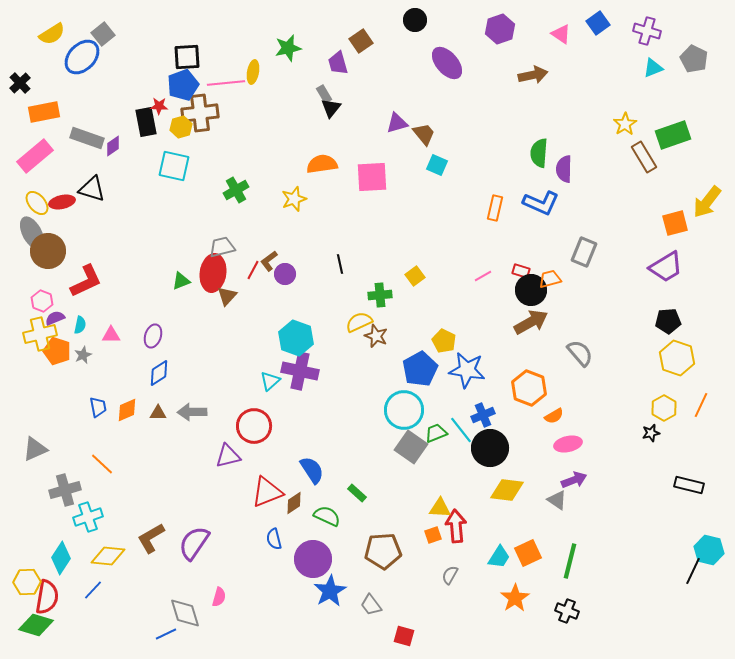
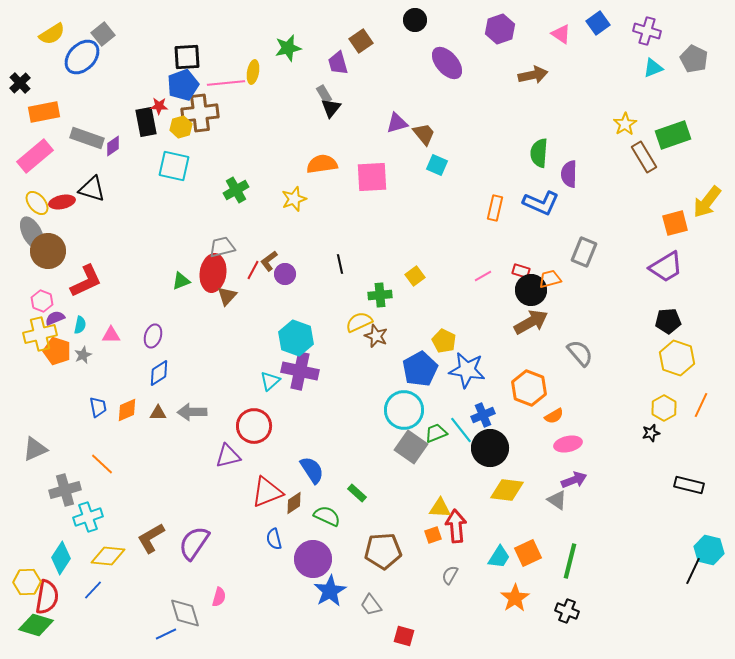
purple semicircle at (564, 169): moved 5 px right, 5 px down
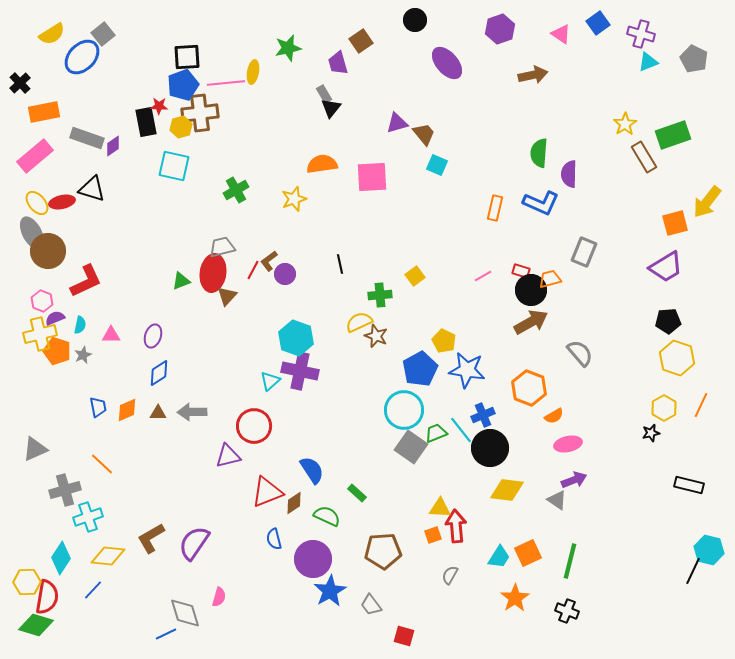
purple cross at (647, 31): moved 6 px left, 3 px down
cyan triangle at (653, 68): moved 5 px left, 6 px up
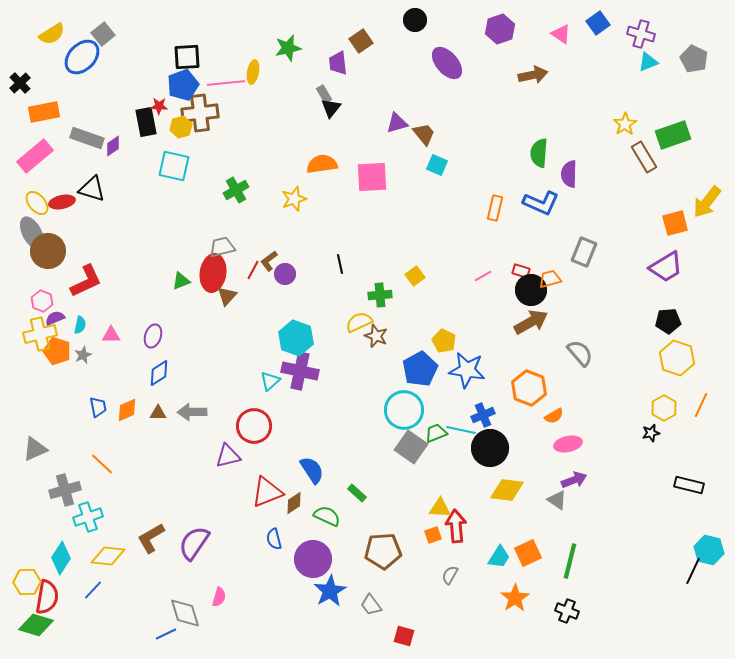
purple trapezoid at (338, 63): rotated 10 degrees clockwise
cyan line at (461, 430): rotated 40 degrees counterclockwise
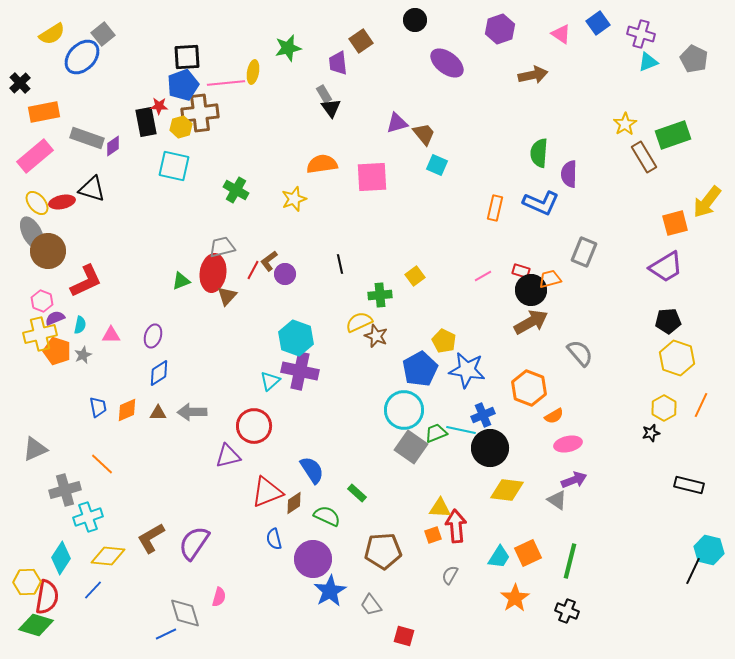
purple ellipse at (447, 63): rotated 12 degrees counterclockwise
black triangle at (331, 108): rotated 15 degrees counterclockwise
green cross at (236, 190): rotated 30 degrees counterclockwise
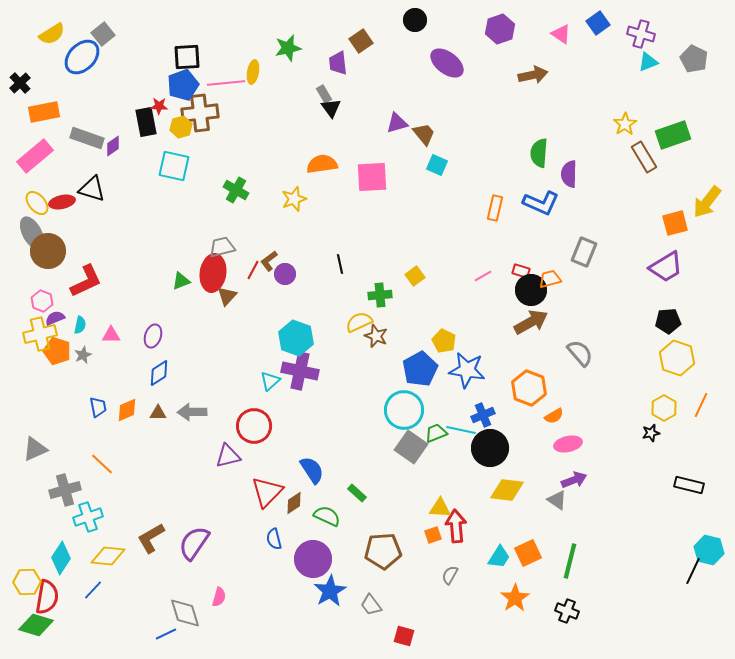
red triangle at (267, 492): rotated 24 degrees counterclockwise
